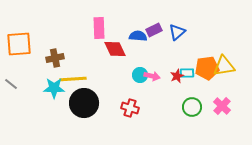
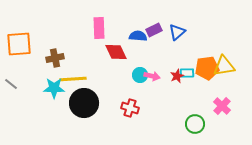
red diamond: moved 1 px right, 3 px down
green circle: moved 3 px right, 17 px down
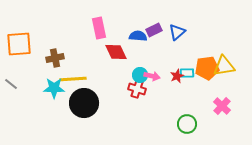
pink rectangle: rotated 10 degrees counterclockwise
red cross: moved 7 px right, 19 px up
green circle: moved 8 px left
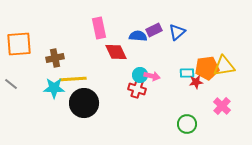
red star: moved 19 px right, 6 px down; rotated 16 degrees clockwise
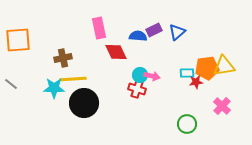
orange square: moved 1 px left, 4 px up
brown cross: moved 8 px right
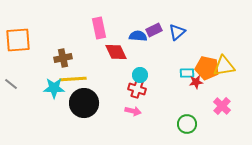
orange pentagon: rotated 20 degrees clockwise
pink arrow: moved 19 px left, 35 px down
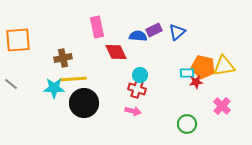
pink rectangle: moved 2 px left, 1 px up
orange pentagon: moved 4 px left, 1 px up
